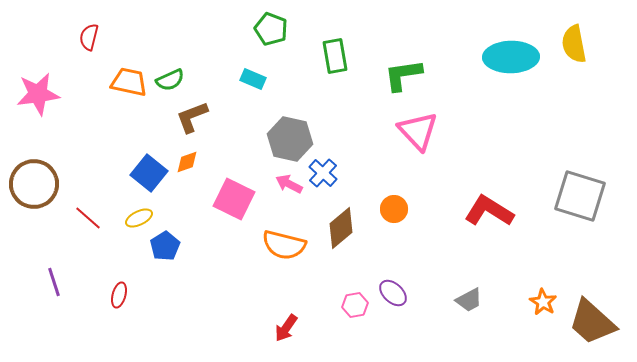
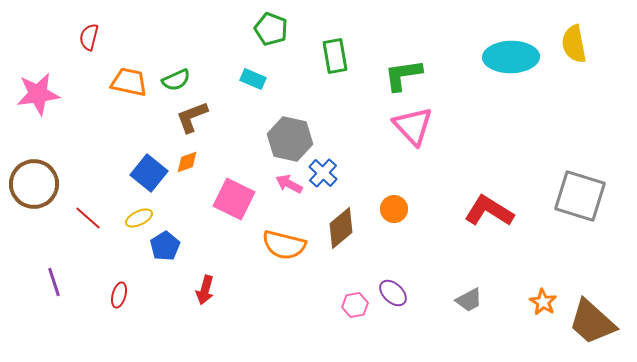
green semicircle: moved 6 px right
pink triangle: moved 5 px left, 5 px up
red arrow: moved 81 px left, 38 px up; rotated 20 degrees counterclockwise
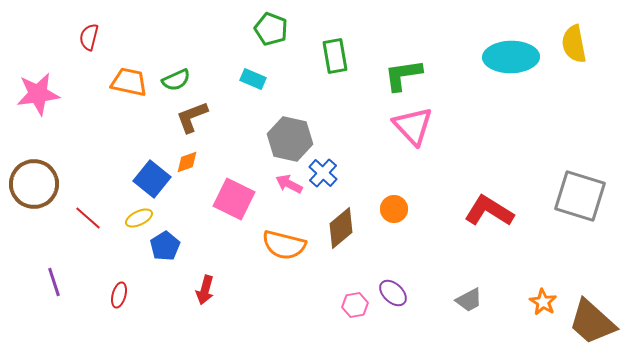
blue square: moved 3 px right, 6 px down
